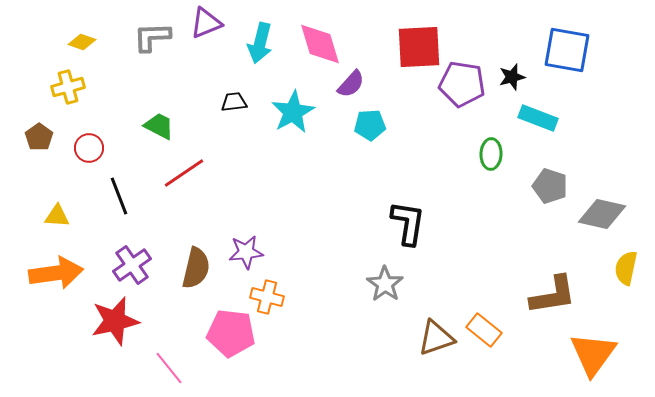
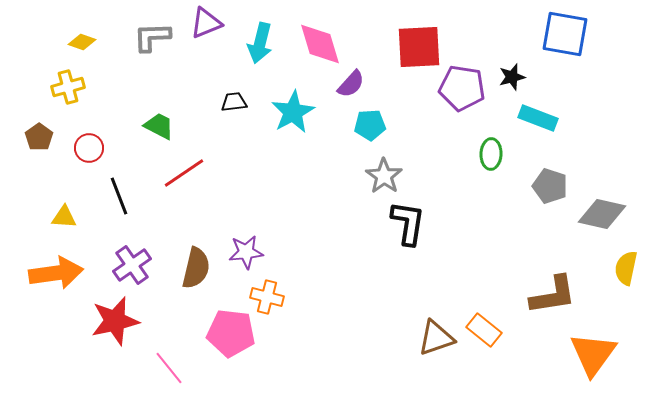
blue square: moved 2 px left, 16 px up
purple pentagon: moved 4 px down
yellow triangle: moved 7 px right, 1 px down
gray star: moved 1 px left, 108 px up
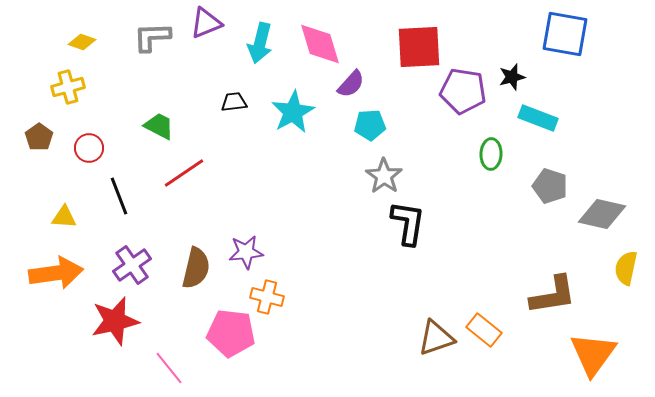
purple pentagon: moved 1 px right, 3 px down
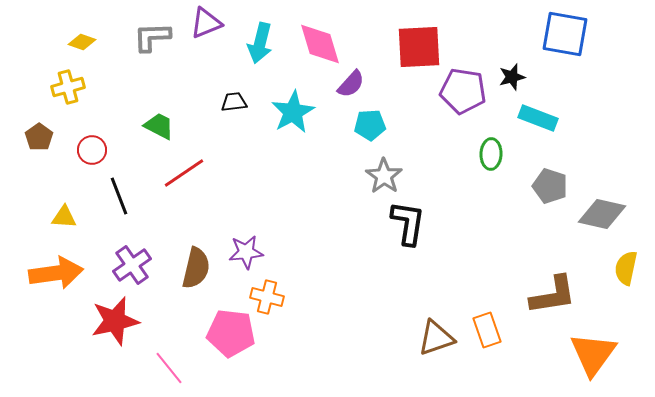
red circle: moved 3 px right, 2 px down
orange rectangle: moved 3 px right; rotated 32 degrees clockwise
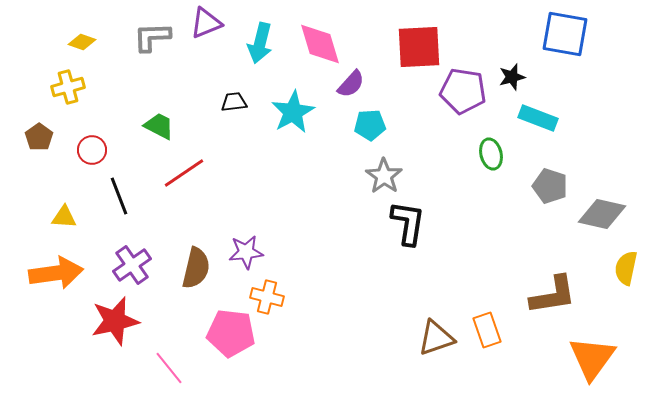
green ellipse: rotated 16 degrees counterclockwise
orange triangle: moved 1 px left, 4 px down
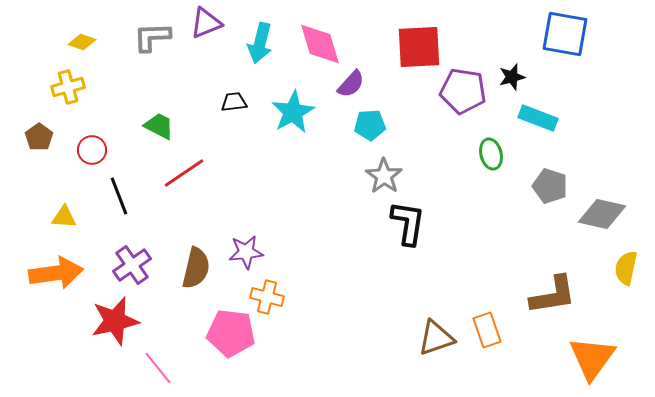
pink line: moved 11 px left
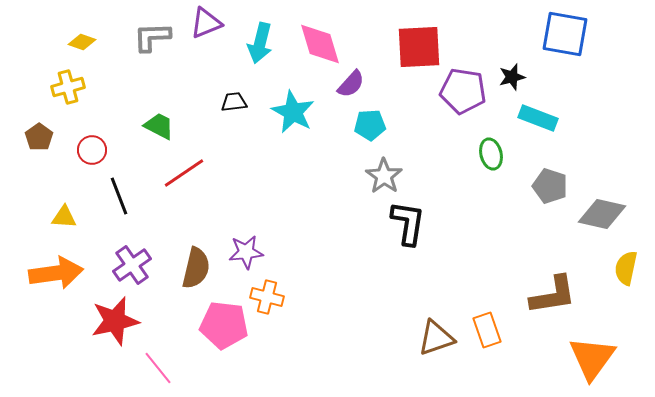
cyan star: rotated 15 degrees counterclockwise
pink pentagon: moved 7 px left, 8 px up
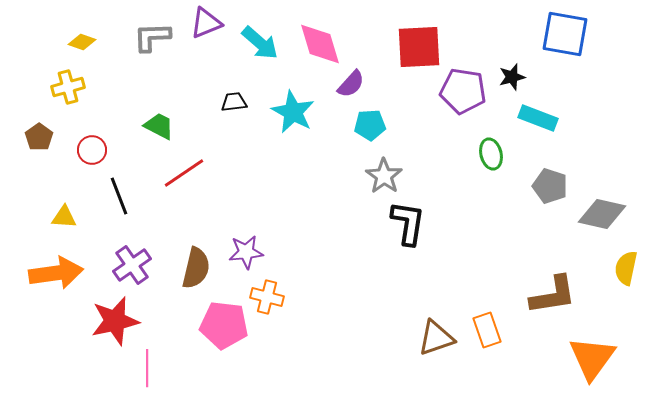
cyan arrow: rotated 63 degrees counterclockwise
pink line: moved 11 px left; rotated 39 degrees clockwise
